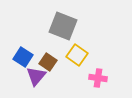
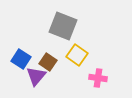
blue square: moved 2 px left, 2 px down
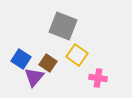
brown square: moved 1 px down
purple triangle: moved 2 px left, 1 px down
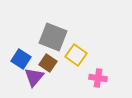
gray square: moved 10 px left, 11 px down
yellow square: moved 1 px left
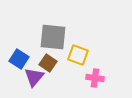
gray square: rotated 16 degrees counterclockwise
yellow square: moved 2 px right; rotated 15 degrees counterclockwise
blue square: moved 2 px left
pink cross: moved 3 px left
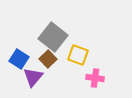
gray square: rotated 32 degrees clockwise
brown square: moved 4 px up; rotated 12 degrees clockwise
purple triangle: moved 1 px left
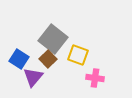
gray square: moved 2 px down
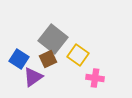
yellow square: rotated 15 degrees clockwise
brown square: rotated 18 degrees clockwise
purple triangle: rotated 15 degrees clockwise
